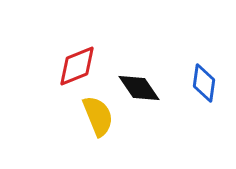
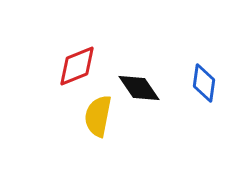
yellow semicircle: rotated 147 degrees counterclockwise
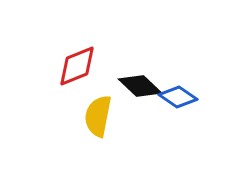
blue diamond: moved 26 px left, 14 px down; rotated 63 degrees counterclockwise
black diamond: moved 1 px right, 2 px up; rotated 12 degrees counterclockwise
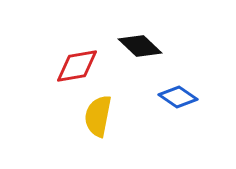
red diamond: rotated 12 degrees clockwise
black diamond: moved 40 px up
